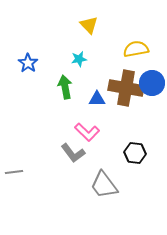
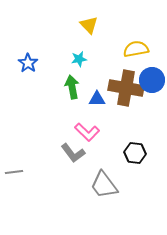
blue circle: moved 3 px up
green arrow: moved 7 px right
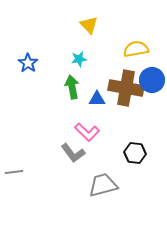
gray trapezoid: moved 1 px left; rotated 112 degrees clockwise
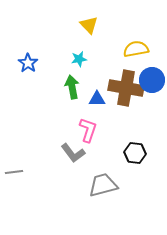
pink L-shape: moved 1 px right, 2 px up; rotated 115 degrees counterclockwise
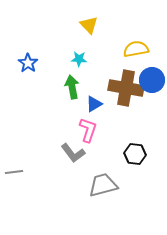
cyan star: rotated 14 degrees clockwise
blue triangle: moved 3 px left, 5 px down; rotated 30 degrees counterclockwise
black hexagon: moved 1 px down
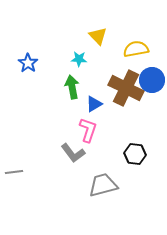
yellow triangle: moved 9 px right, 11 px down
brown cross: rotated 16 degrees clockwise
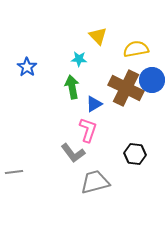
blue star: moved 1 px left, 4 px down
gray trapezoid: moved 8 px left, 3 px up
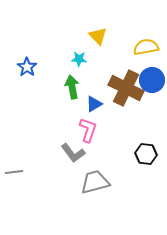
yellow semicircle: moved 10 px right, 2 px up
black hexagon: moved 11 px right
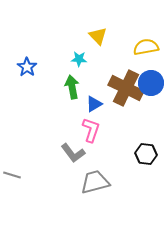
blue circle: moved 1 px left, 3 px down
pink L-shape: moved 3 px right
gray line: moved 2 px left, 3 px down; rotated 24 degrees clockwise
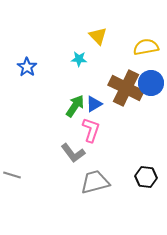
green arrow: moved 3 px right, 19 px down; rotated 45 degrees clockwise
black hexagon: moved 23 px down
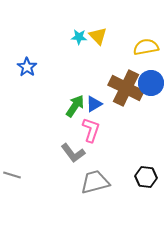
cyan star: moved 22 px up
